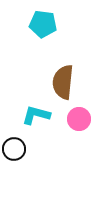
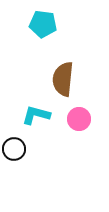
brown semicircle: moved 3 px up
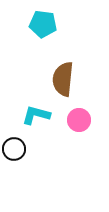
pink circle: moved 1 px down
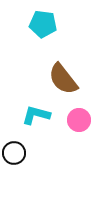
brown semicircle: rotated 44 degrees counterclockwise
black circle: moved 4 px down
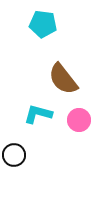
cyan L-shape: moved 2 px right, 1 px up
black circle: moved 2 px down
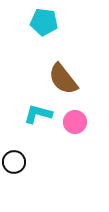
cyan pentagon: moved 1 px right, 2 px up
pink circle: moved 4 px left, 2 px down
black circle: moved 7 px down
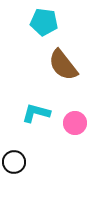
brown semicircle: moved 14 px up
cyan L-shape: moved 2 px left, 1 px up
pink circle: moved 1 px down
